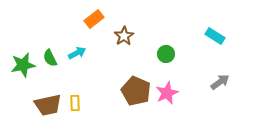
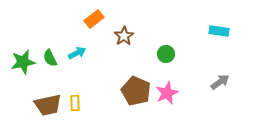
cyan rectangle: moved 4 px right, 5 px up; rotated 24 degrees counterclockwise
green star: moved 3 px up
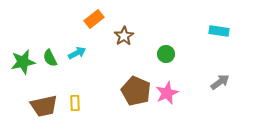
brown trapezoid: moved 4 px left, 1 px down
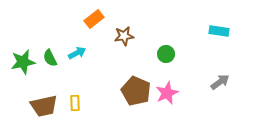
brown star: rotated 24 degrees clockwise
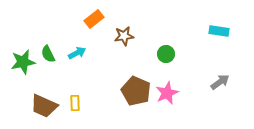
green semicircle: moved 2 px left, 4 px up
brown trapezoid: rotated 36 degrees clockwise
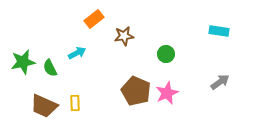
green semicircle: moved 2 px right, 14 px down
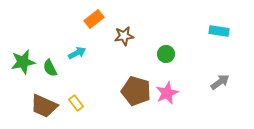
brown pentagon: rotated 8 degrees counterclockwise
yellow rectangle: moved 1 px right; rotated 35 degrees counterclockwise
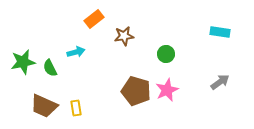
cyan rectangle: moved 1 px right, 1 px down
cyan arrow: moved 1 px left, 1 px up; rotated 12 degrees clockwise
pink star: moved 3 px up
yellow rectangle: moved 5 px down; rotated 28 degrees clockwise
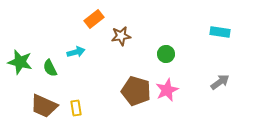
brown star: moved 3 px left
green star: moved 3 px left; rotated 25 degrees clockwise
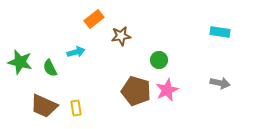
green circle: moved 7 px left, 6 px down
gray arrow: moved 1 px down; rotated 48 degrees clockwise
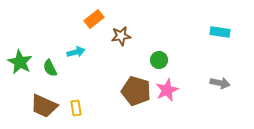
green star: rotated 15 degrees clockwise
